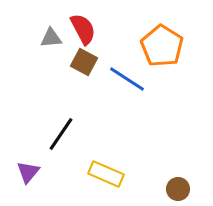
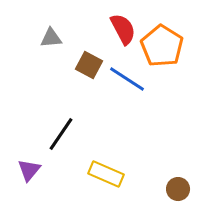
red semicircle: moved 40 px right
brown square: moved 5 px right, 3 px down
purple triangle: moved 1 px right, 2 px up
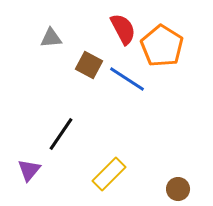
yellow rectangle: moved 3 px right; rotated 68 degrees counterclockwise
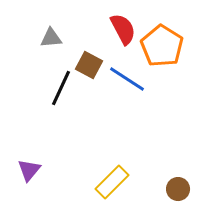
black line: moved 46 px up; rotated 9 degrees counterclockwise
yellow rectangle: moved 3 px right, 8 px down
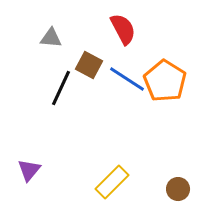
gray triangle: rotated 10 degrees clockwise
orange pentagon: moved 3 px right, 35 px down
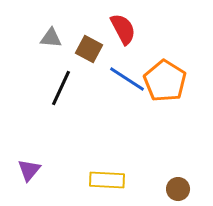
brown square: moved 16 px up
yellow rectangle: moved 5 px left, 2 px up; rotated 48 degrees clockwise
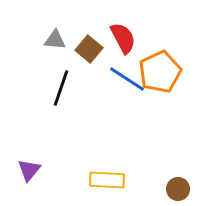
red semicircle: moved 9 px down
gray triangle: moved 4 px right, 2 px down
brown square: rotated 12 degrees clockwise
orange pentagon: moved 5 px left, 9 px up; rotated 15 degrees clockwise
black line: rotated 6 degrees counterclockwise
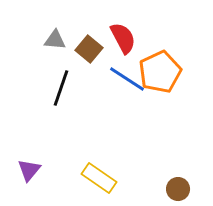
yellow rectangle: moved 8 px left, 2 px up; rotated 32 degrees clockwise
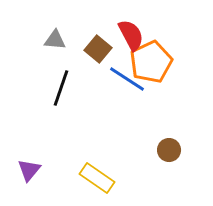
red semicircle: moved 8 px right, 3 px up
brown square: moved 9 px right
orange pentagon: moved 9 px left, 10 px up
yellow rectangle: moved 2 px left
brown circle: moved 9 px left, 39 px up
